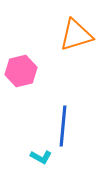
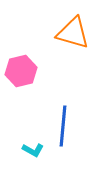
orange triangle: moved 3 px left, 2 px up; rotated 33 degrees clockwise
cyan L-shape: moved 8 px left, 7 px up
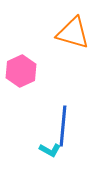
pink hexagon: rotated 12 degrees counterclockwise
cyan L-shape: moved 17 px right
